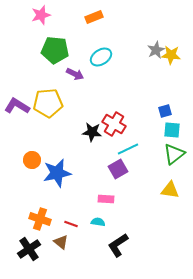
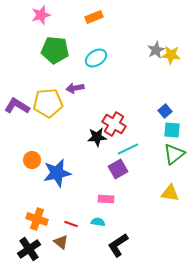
cyan ellipse: moved 5 px left, 1 px down
purple arrow: moved 14 px down; rotated 144 degrees clockwise
blue square: rotated 24 degrees counterclockwise
black star: moved 5 px right, 5 px down; rotated 12 degrees counterclockwise
yellow triangle: moved 3 px down
orange cross: moved 3 px left
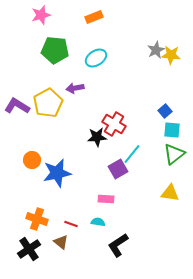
yellow pentagon: rotated 24 degrees counterclockwise
cyan line: moved 4 px right, 5 px down; rotated 25 degrees counterclockwise
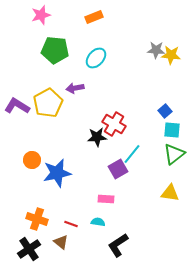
gray star: rotated 30 degrees clockwise
cyan ellipse: rotated 15 degrees counterclockwise
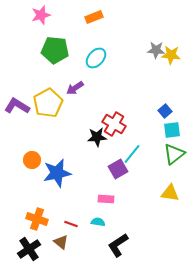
purple arrow: rotated 24 degrees counterclockwise
cyan square: rotated 12 degrees counterclockwise
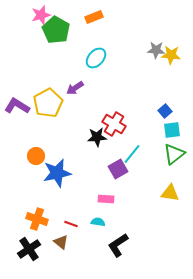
green pentagon: moved 1 px right, 20 px up; rotated 24 degrees clockwise
orange circle: moved 4 px right, 4 px up
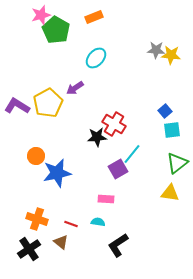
green triangle: moved 3 px right, 9 px down
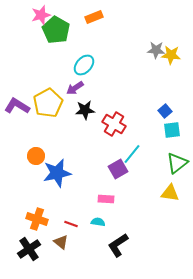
cyan ellipse: moved 12 px left, 7 px down
black star: moved 12 px left, 27 px up
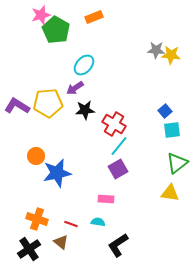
yellow pentagon: rotated 24 degrees clockwise
cyan line: moved 13 px left, 8 px up
